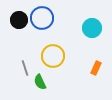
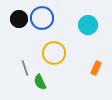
black circle: moved 1 px up
cyan circle: moved 4 px left, 3 px up
yellow circle: moved 1 px right, 3 px up
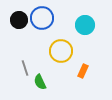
black circle: moved 1 px down
cyan circle: moved 3 px left
yellow circle: moved 7 px right, 2 px up
orange rectangle: moved 13 px left, 3 px down
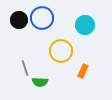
green semicircle: rotated 63 degrees counterclockwise
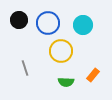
blue circle: moved 6 px right, 5 px down
cyan circle: moved 2 px left
orange rectangle: moved 10 px right, 4 px down; rotated 16 degrees clockwise
green semicircle: moved 26 px right
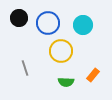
black circle: moved 2 px up
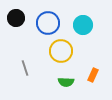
black circle: moved 3 px left
orange rectangle: rotated 16 degrees counterclockwise
